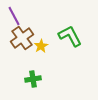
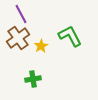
purple line: moved 7 px right, 2 px up
brown cross: moved 4 px left
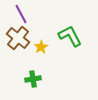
brown cross: rotated 15 degrees counterclockwise
yellow star: moved 1 px down
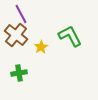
brown cross: moved 2 px left, 3 px up
green cross: moved 14 px left, 6 px up
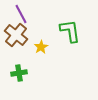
green L-shape: moved 5 px up; rotated 20 degrees clockwise
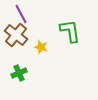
yellow star: rotated 24 degrees counterclockwise
green cross: rotated 14 degrees counterclockwise
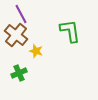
yellow star: moved 5 px left, 4 px down
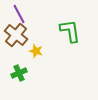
purple line: moved 2 px left
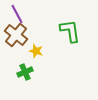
purple line: moved 2 px left
green cross: moved 6 px right, 1 px up
